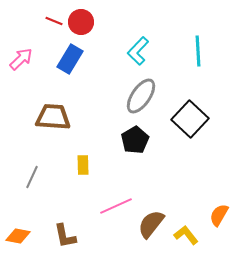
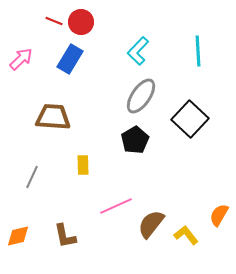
orange diamond: rotated 25 degrees counterclockwise
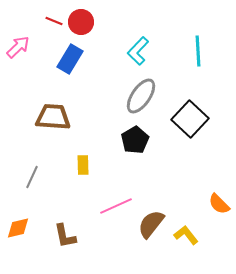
pink arrow: moved 3 px left, 12 px up
orange semicircle: moved 11 px up; rotated 75 degrees counterclockwise
orange diamond: moved 8 px up
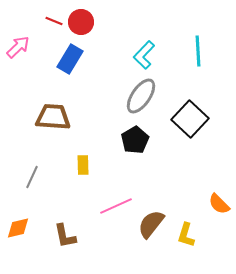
cyan L-shape: moved 6 px right, 4 px down
yellow L-shape: rotated 125 degrees counterclockwise
